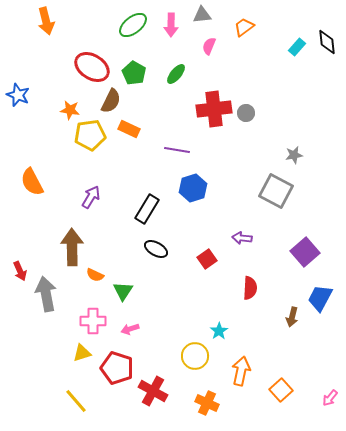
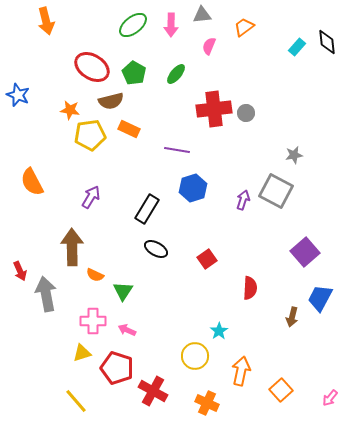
brown semicircle at (111, 101): rotated 50 degrees clockwise
purple arrow at (242, 238): moved 1 px right, 38 px up; rotated 102 degrees clockwise
pink arrow at (130, 329): moved 3 px left, 1 px down; rotated 42 degrees clockwise
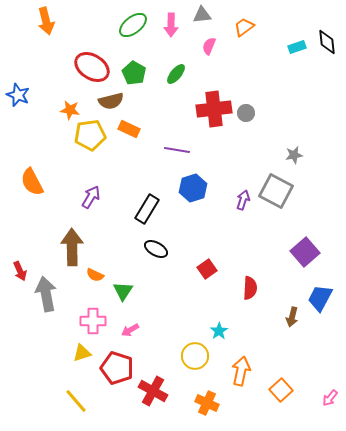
cyan rectangle at (297, 47): rotated 30 degrees clockwise
red square at (207, 259): moved 10 px down
pink arrow at (127, 330): moved 3 px right; rotated 54 degrees counterclockwise
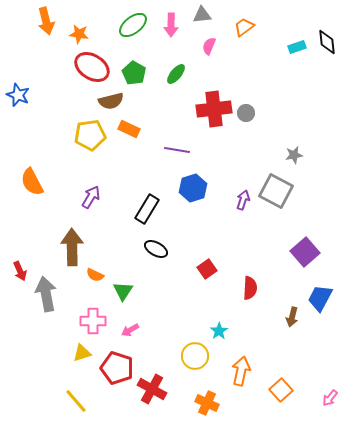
orange star at (70, 110): moved 9 px right, 76 px up
red cross at (153, 391): moved 1 px left, 2 px up
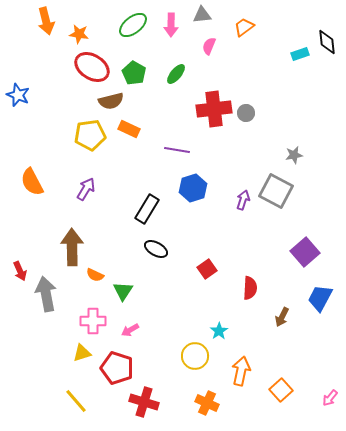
cyan rectangle at (297, 47): moved 3 px right, 7 px down
purple arrow at (91, 197): moved 5 px left, 8 px up
brown arrow at (292, 317): moved 10 px left; rotated 12 degrees clockwise
red cross at (152, 389): moved 8 px left, 13 px down; rotated 12 degrees counterclockwise
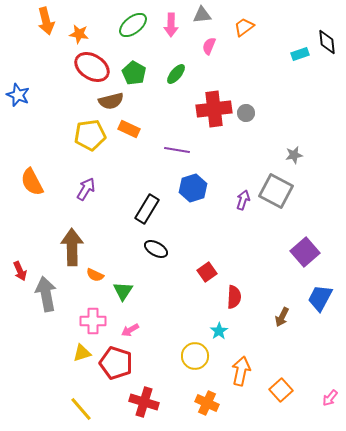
red square at (207, 269): moved 3 px down
red semicircle at (250, 288): moved 16 px left, 9 px down
red pentagon at (117, 368): moved 1 px left, 5 px up
yellow line at (76, 401): moved 5 px right, 8 px down
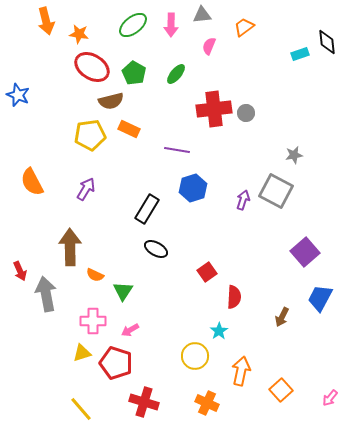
brown arrow at (72, 247): moved 2 px left
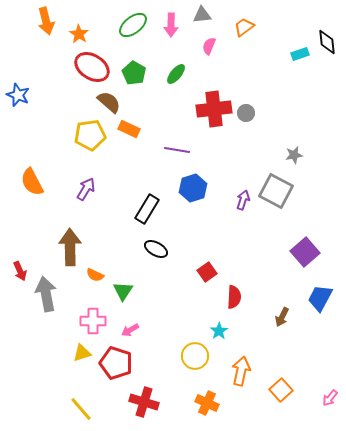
orange star at (79, 34): rotated 24 degrees clockwise
brown semicircle at (111, 101): moved 2 px left, 1 px down; rotated 125 degrees counterclockwise
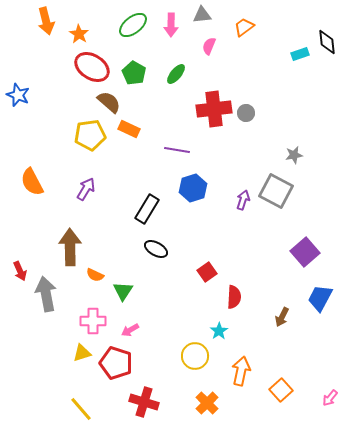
orange cross at (207, 403): rotated 20 degrees clockwise
